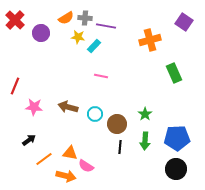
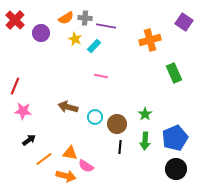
yellow star: moved 3 px left, 2 px down; rotated 16 degrees clockwise
pink star: moved 11 px left, 4 px down
cyan circle: moved 3 px down
blue pentagon: moved 2 px left; rotated 20 degrees counterclockwise
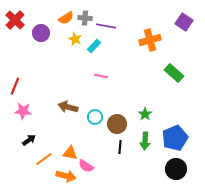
green rectangle: rotated 24 degrees counterclockwise
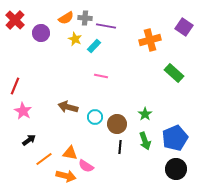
purple square: moved 5 px down
pink star: rotated 24 degrees clockwise
green arrow: rotated 24 degrees counterclockwise
